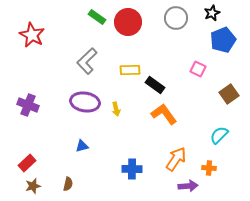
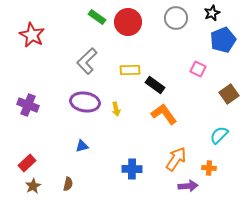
brown star: rotated 14 degrees counterclockwise
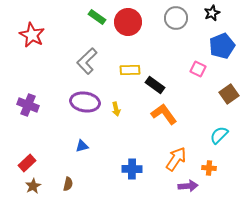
blue pentagon: moved 1 px left, 6 px down
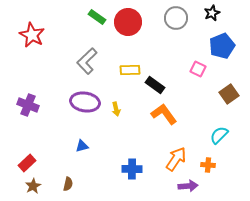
orange cross: moved 1 px left, 3 px up
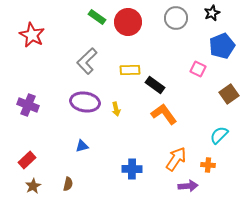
red rectangle: moved 3 px up
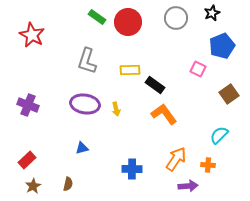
gray L-shape: rotated 28 degrees counterclockwise
purple ellipse: moved 2 px down
blue triangle: moved 2 px down
